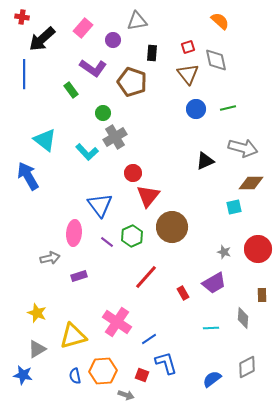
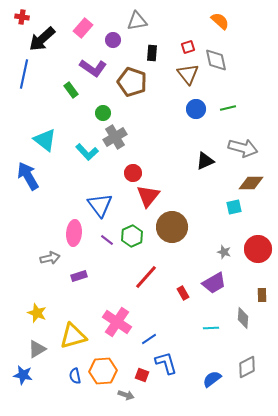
blue line at (24, 74): rotated 12 degrees clockwise
purple line at (107, 242): moved 2 px up
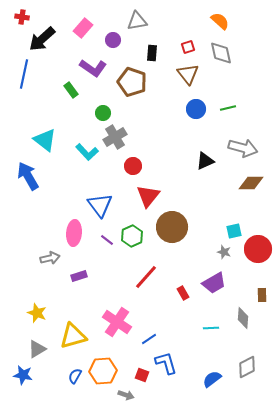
gray diamond at (216, 60): moved 5 px right, 7 px up
red circle at (133, 173): moved 7 px up
cyan square at (234, 207): moved 24 px down
blue semicircle at (75, 376): rotated 42 degrees clockwise
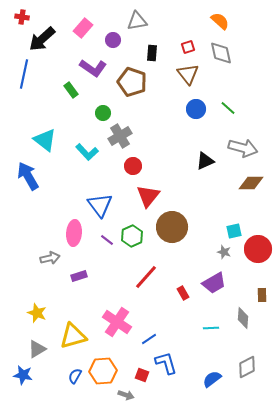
green line at (228, 108): rotated 56 degrees clockwise
gray cross at (115, 137): moved 5 px right, 1 px up
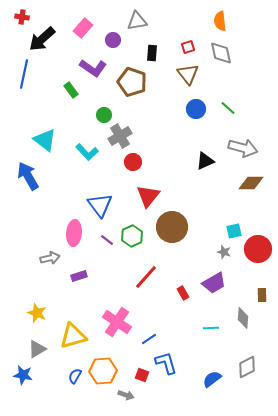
orange semicircle at (220, 21): rotated 138 degrees counterclockwise
green circle at (103, 113): moved 1 px right, 2 px down
red circle at (133, 166): moved 4 px up
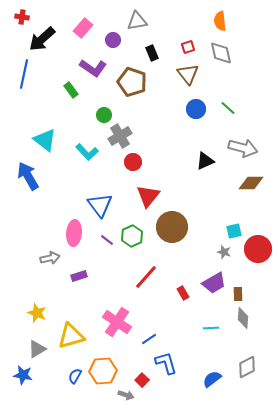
black rectangle at (152, 53): rotated 28 degrees counterclockwise
brown rectangle at (262, 295): moved 24 px left, 1 px up
yellow triangle at (73, 336): moved 2 px left
red square at (142, 375): moved 5 px down; rotated 24 degrees clockwise
